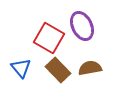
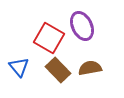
blue triangle: moved 2 px left, 1 px up
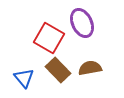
purple ellipse: moved 3 px up
blue triangle: moved 5 px right, 11 px down
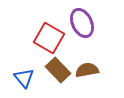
brown semicircle: moved 3 px left, 2 px down
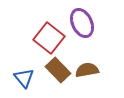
red square: rotated 8 degrees clockwise
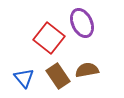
brown rectangle: moved 6 px down; rotated 10 degrees clockwise
